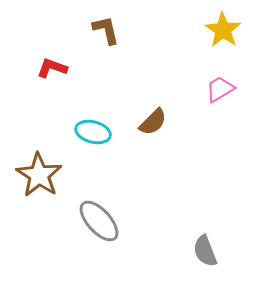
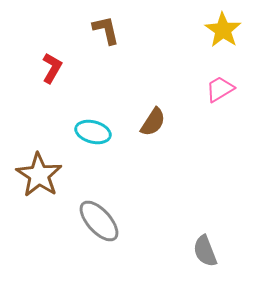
red L-shape: rotated 100 degrees clockwise
brown semicircle: rotated 12 degrees counterclockwise
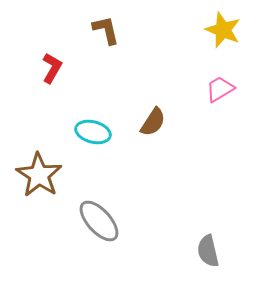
yellow star: rotated 12 degrees counterclockwise
gray semicircle: moved 3 px right; rotated 8 degrees clockwise
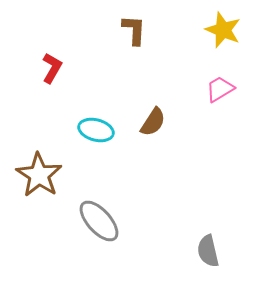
brown L-shape: moved 28 px right; rotated 16 degrees clockwise
cyan ellipse: moved 3 px right, 2 px up
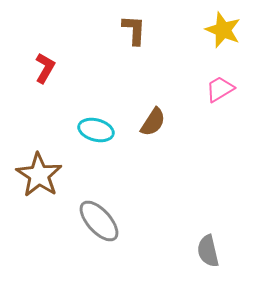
red L-shape: moved 7 px left
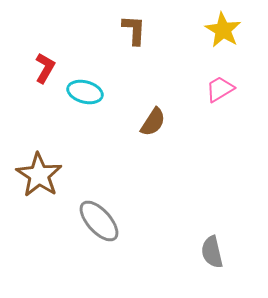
yellow star: rotated 9 degrees clockwise
cyan ellipse: moved 11 px left, 38 px up
gray semicircle: moved 4 px right, 1 px down
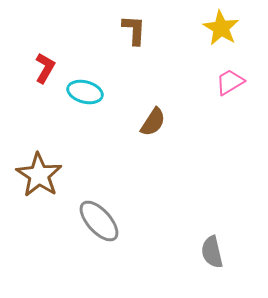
yellow star: moved 2 px left, 2 px up
pink trapezoid: moved 10 px right, 7 px up
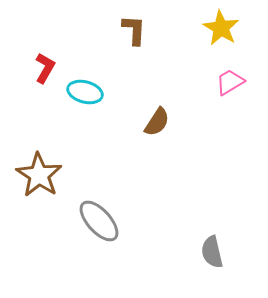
brown semicircle: moved 4 px right
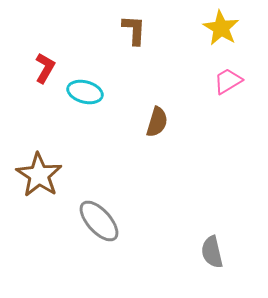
pink trapezoid: moved 2 px left, 1 px up
brown semicircle: rotated 16 degrees counterclockwise
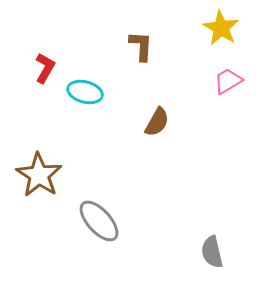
brown L-shape: moved 7 px right, 16 px down
brown semicircle: rotated 12 degrees clockwise
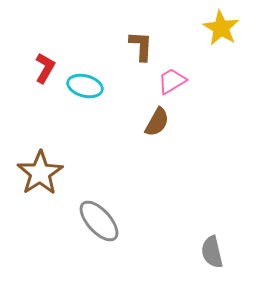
pink trapezoid: moved 56 px left
cyan ellipse: moved 6 px up
brown star: moved 1 px right, 2 px up; rotated 6 degrees clockwise
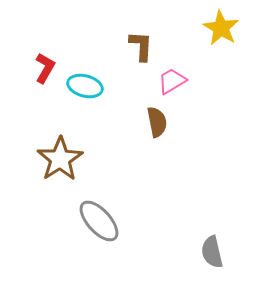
brown semicircle: rotated 40 degrees counterclockwise
brown star: moved 20 px right, 14 px up
